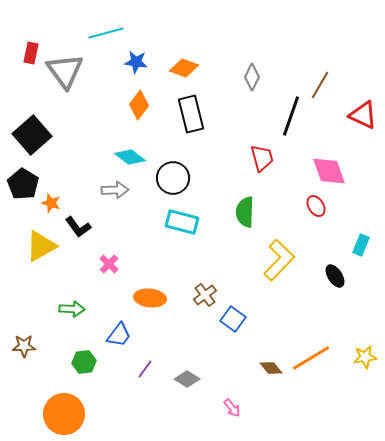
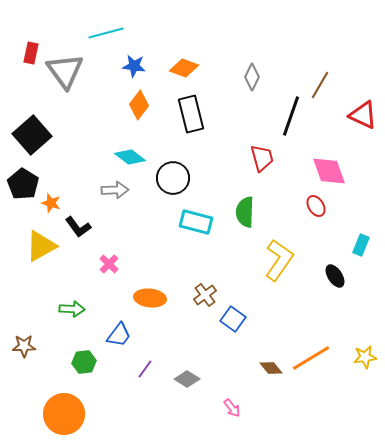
blue star at (136, 62): moved 2 px left, 4 px down
cyan rectangle at (182, 222): moved 14 px right
yellow L-shape at (279, 260): rotated 9 degrees counterclockwise
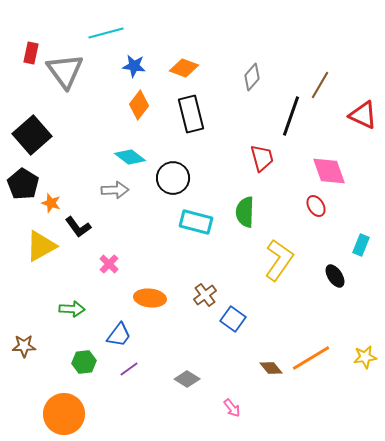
gray diamond at (252, 77): rotated 16 degrees clockwise
purple line at (145, 369): moved 16 px left; rotated 18 degrees clockwise
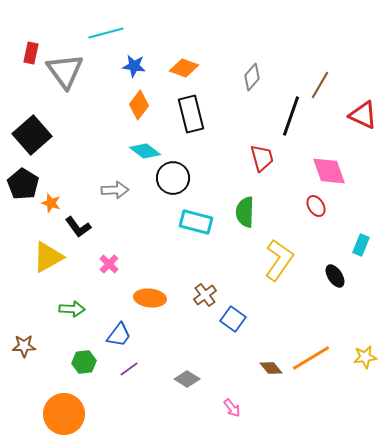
cyan diamond at (130, 157): moved 15 px right, 6 px up
yellow triangle at (41, 246): moved 7 px right, 11 px down
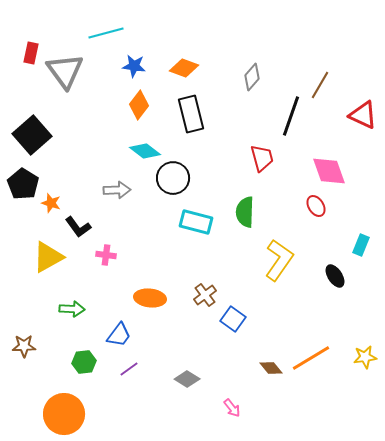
gray arrow at (115, 190): moved 2 px right
pink cross at (109, 264): moved 3 px left, 9 px up; rotated 36 degrees counterclockwise
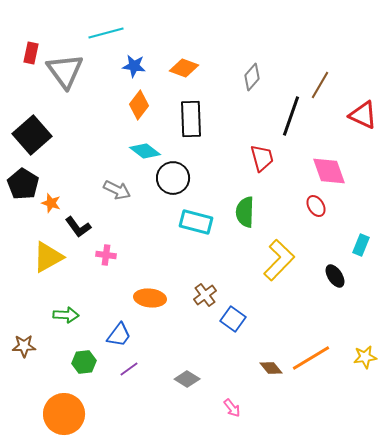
black rectangle at (191, 114): moved 5 px down; rotated 12 degrees clockwise
gray arrow at (117, 190): rotated 28 degrees clockwise
yellow L-shape at (279, 260): rotated 9 degrees clockwise
green arrow at (72, 309): moved 6 px left, 6 px down
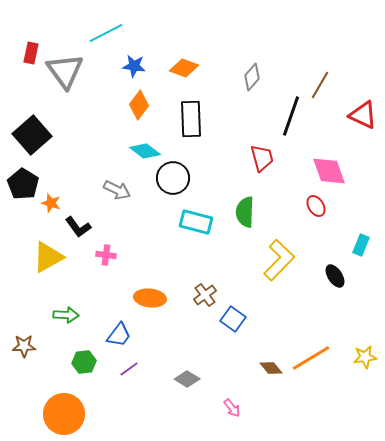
cyan line at (106, 33): rotated 12 degrees counterclockwise
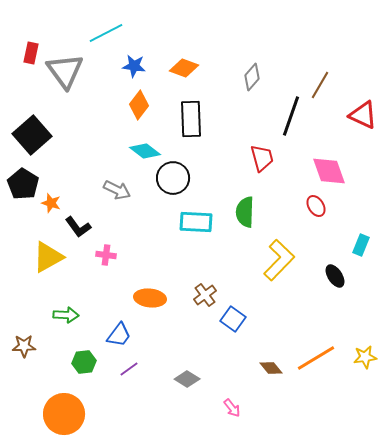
cyan rectangle at (196, 222): rotated 12 degrees counterclockwise
orange line at (311, 358): moved 5 px right
